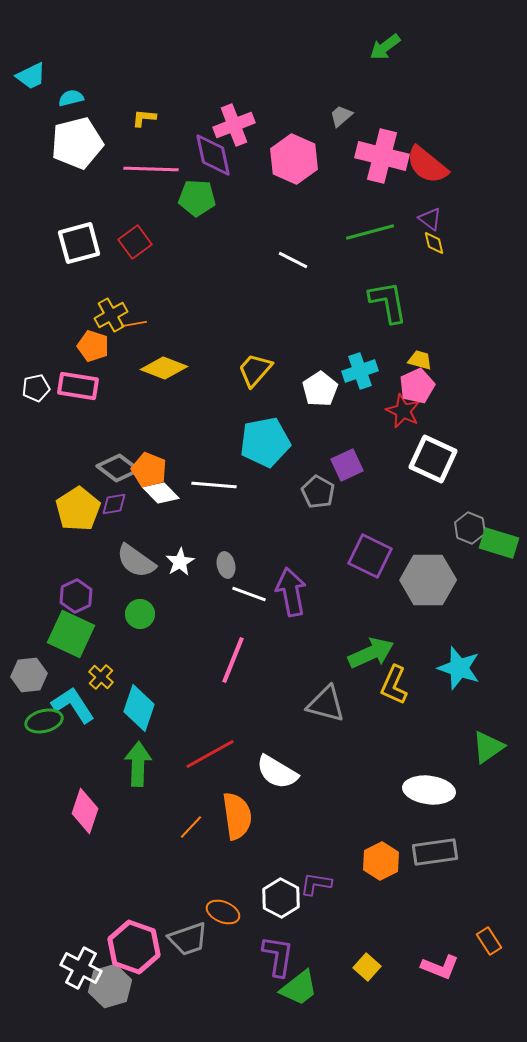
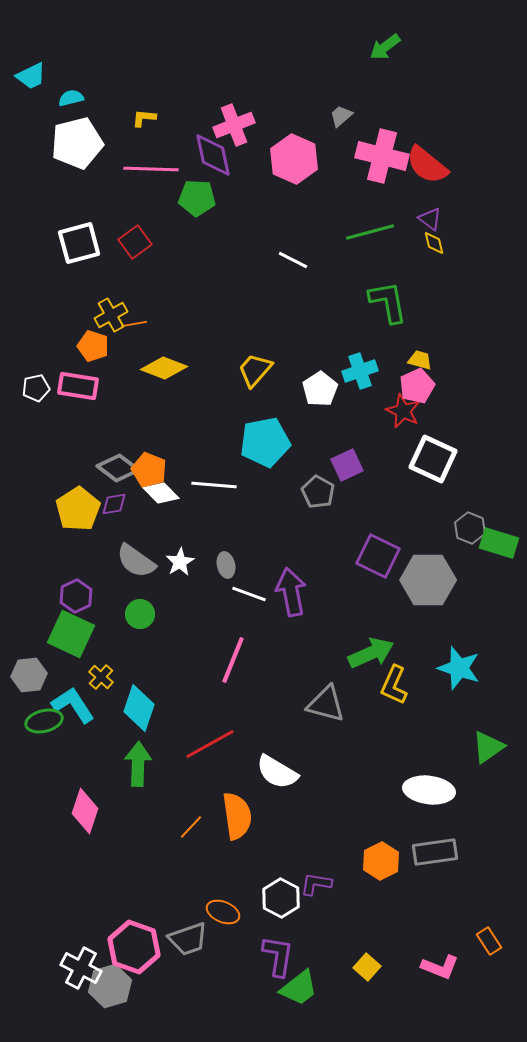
purple square at (370, 556): moved 8 px right
red line at (210, 754): moved 10 px up
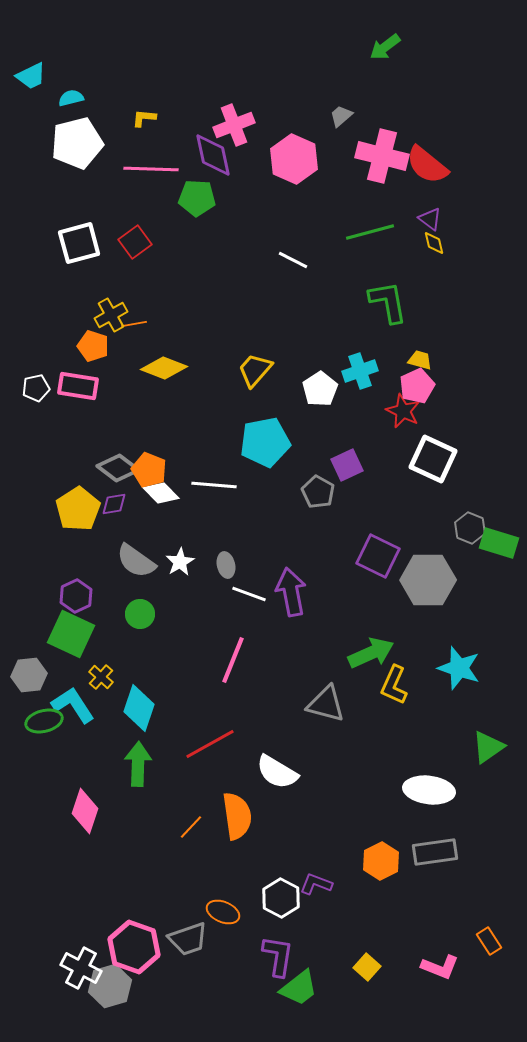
purple L-shape at (316, 884): rotated 12 degrees clockwise
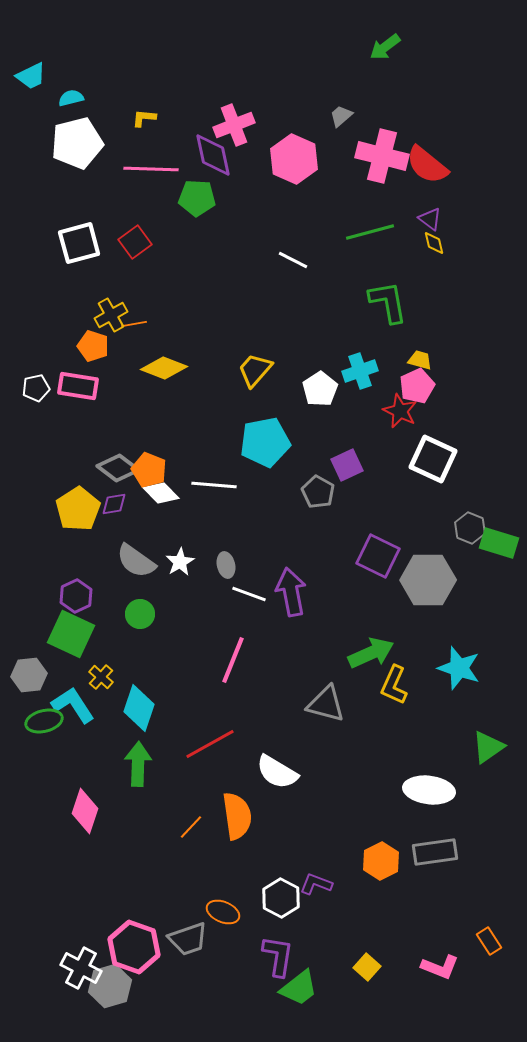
red star at (403, 411): moved 3 px left
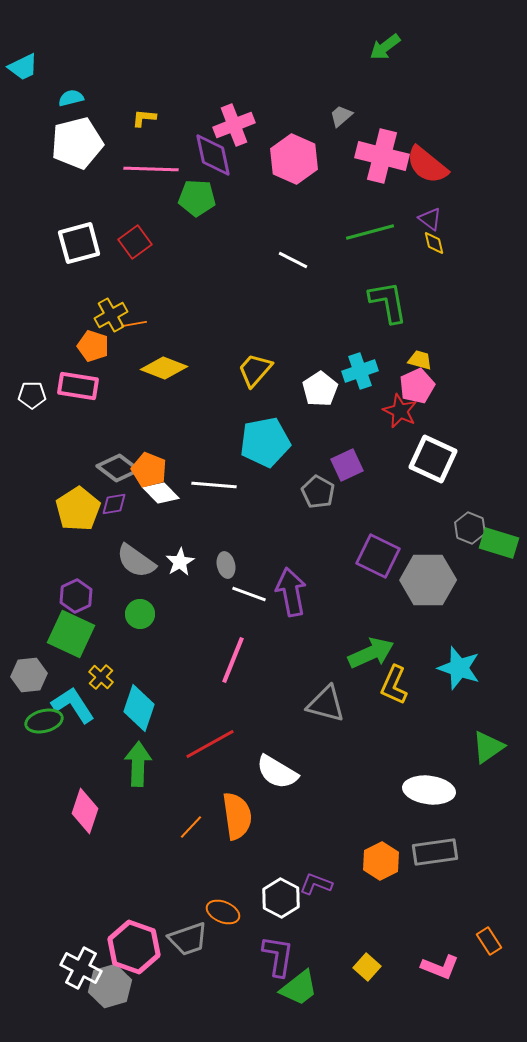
cyan trapezoid at (31, 76): moved 8 px left, 9 px up
white pentagon at (36, 388): moved 4 px left, 7 px down; rotated 12 degrees clockwise
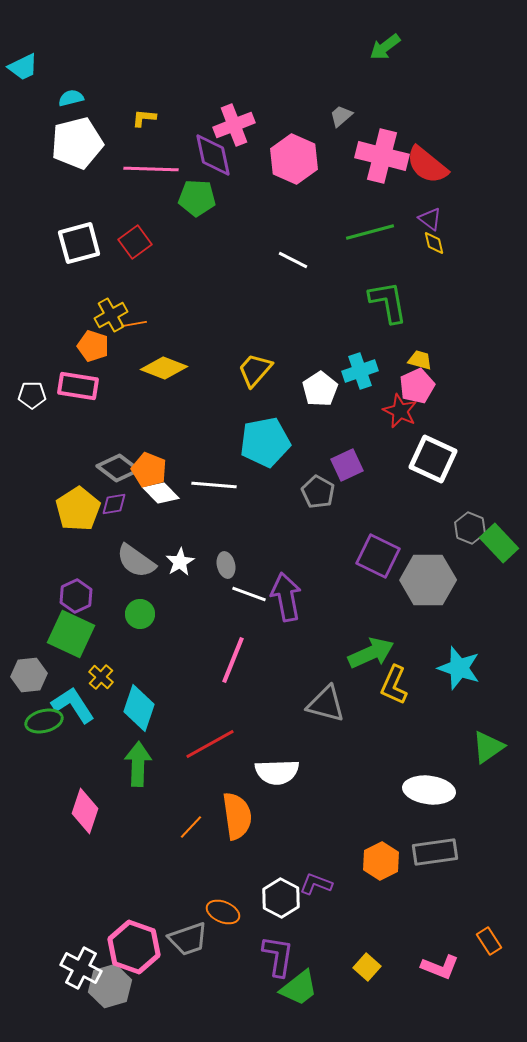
green rectangle at (499, 543): rotated 30 degrees clockwise
purple arrow at (291, 592): moved 5 px left, 5 px down
white semicircle at (277, 772): rotated 33 degrees counterclockwise
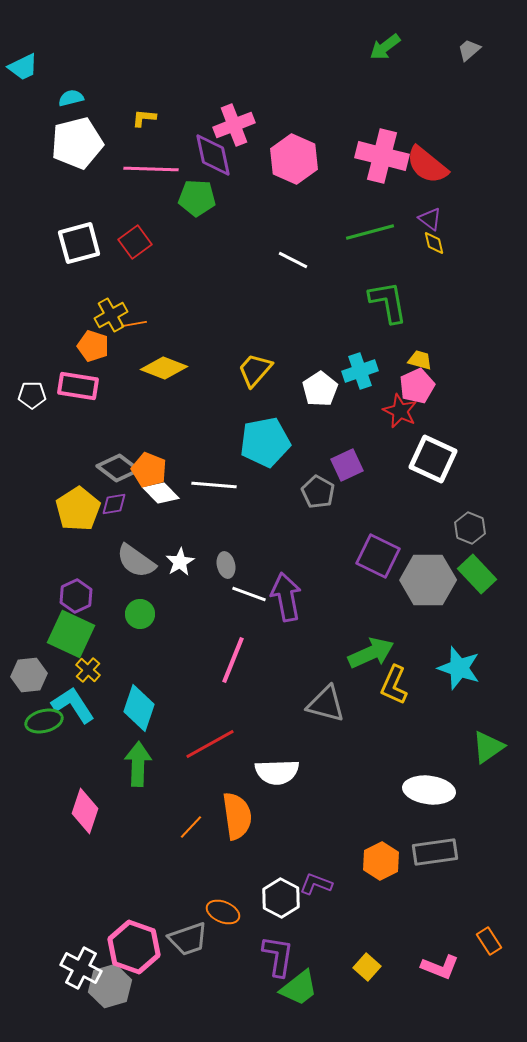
gray trapezoid at (341, 116): moved 128 px right, 66 px up
green rectangle at (499, 543): moved 22 px left, 31 px down
yellow cross at (101, 677): moved 13 px left, 7 px up
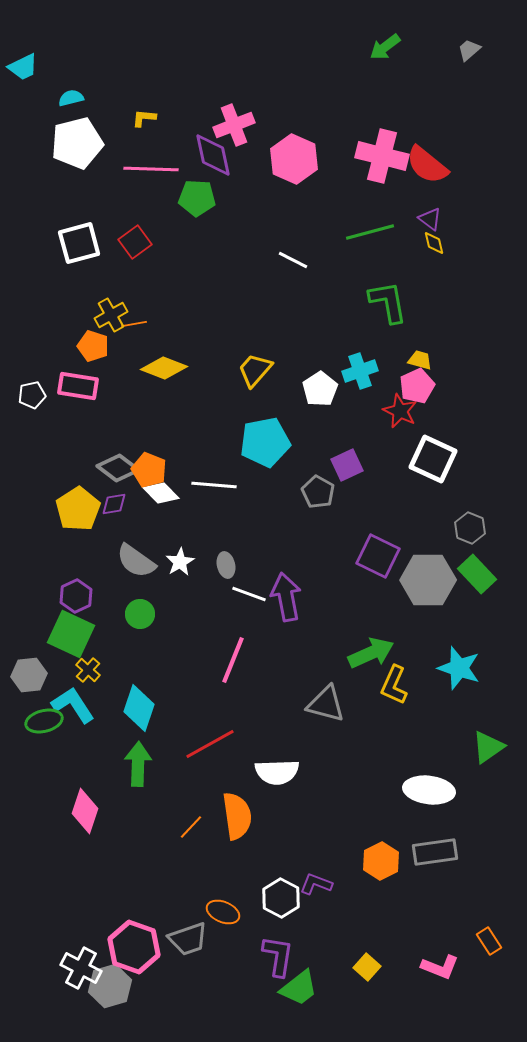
white pentagon at (32, 395): rotated 12 degrees counterclockwise
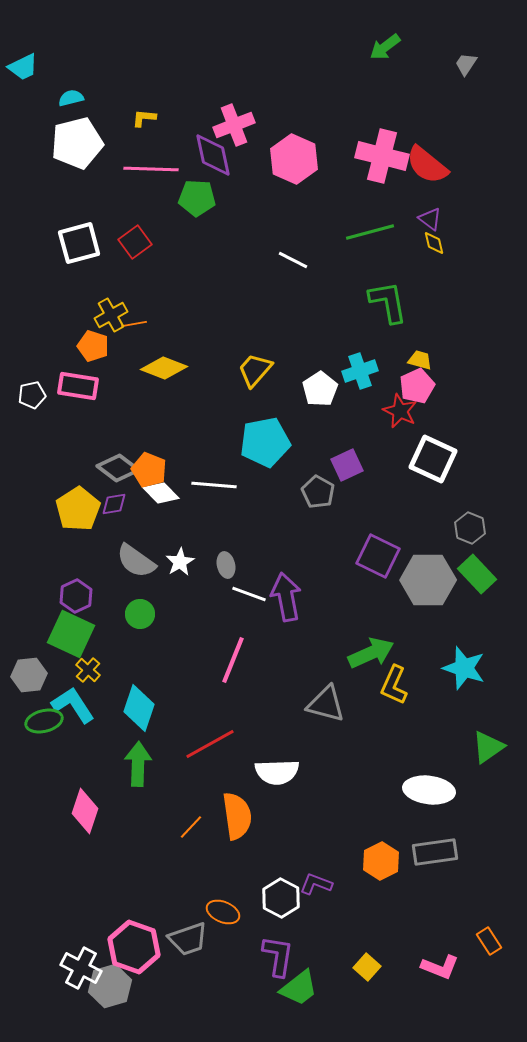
gray trapezoid at (469, 50): moved 3 px left, 14 px down; rotated 15 degrees counterclockwise
cyan star at (459, 668): moved 5 px right
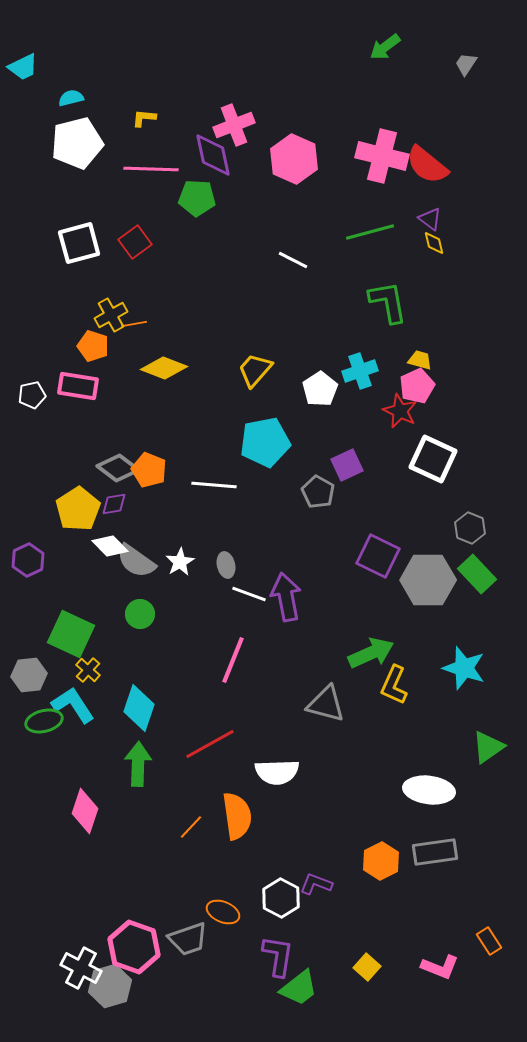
white diamond at (161, 493): moved 51 px left, 53 px down
purple hexagon at (76, 596): moved 48 px left, 36 px up
